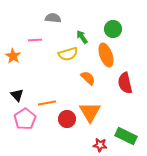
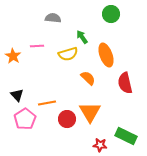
green circle: moved 2 px left, 15 px up
pink line: moved 2 px right, 6 px down
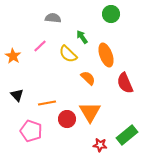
pink line: moved 3 px right; rotated 40 degrees counterclockwise
yellow semicircle: rotated 60 degrees clockwise
red semicircle: rotated 10 degrees counterclockwise
pink pentagon: moved 6 px right, 12 px down; rotated 20 degrees counterclockwise
green rectangle: moved 1 px right, 1 px up; rotated 65 degrees counterclockwise
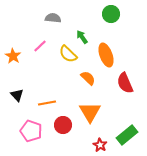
red circle: moved 4 px left, 6 px down
red star: rotated 24 degrees clockwise
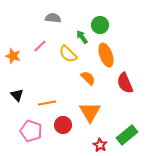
green circle: moved 11 px left, 11 px down
orange star: rotated 14 degrees counterclockwise
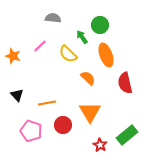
red semicircle: rotated 10 degrees clockwise
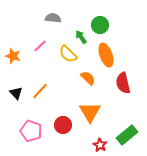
green arrow: moved 1 px left
red semicircle: moved 2 px left
black triangle: moved 1 px left, 2 px up
orange line: moved 7 px left, 12 px up; rotated 36 degrees counterclockwise
